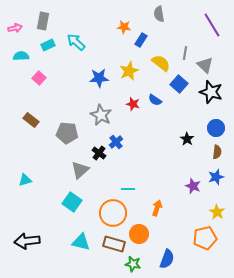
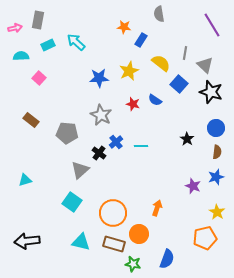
gray rectangle at (43, 21): moved 5 px left, 1 px up
cyan line at (128, 189): moved 13 px right, 43 px up
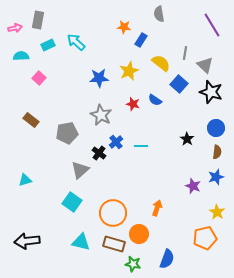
gray pentagon at (67, 133): rotated 15 degrees counterclockwise
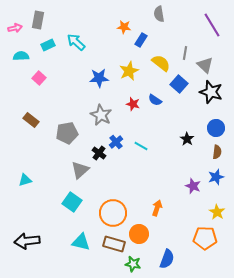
cyan line at (141, 146): rotated 32 degrees clockwise
orange pentagon at (205, 238): rotated 15 degrees clockwise
